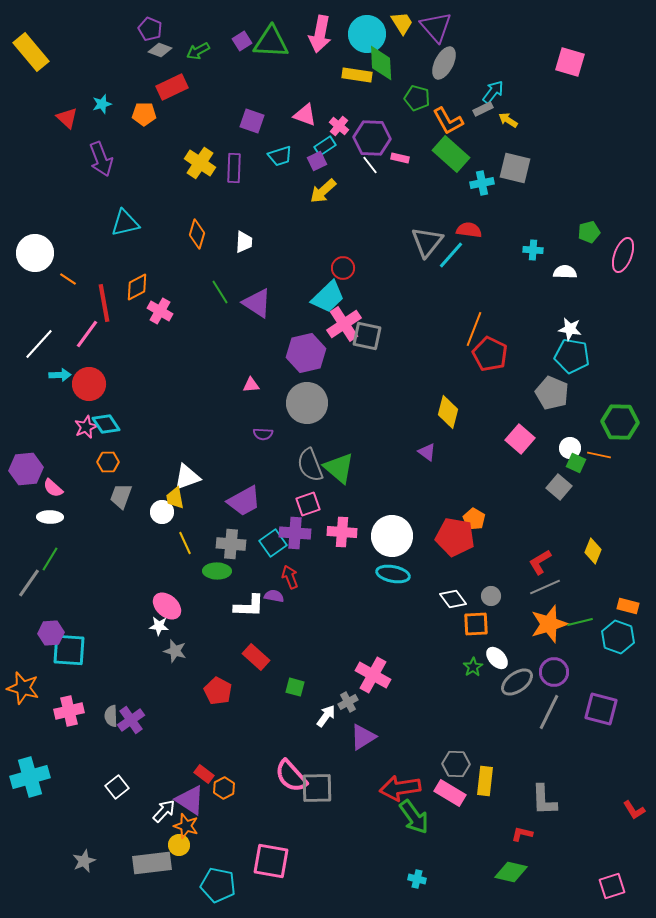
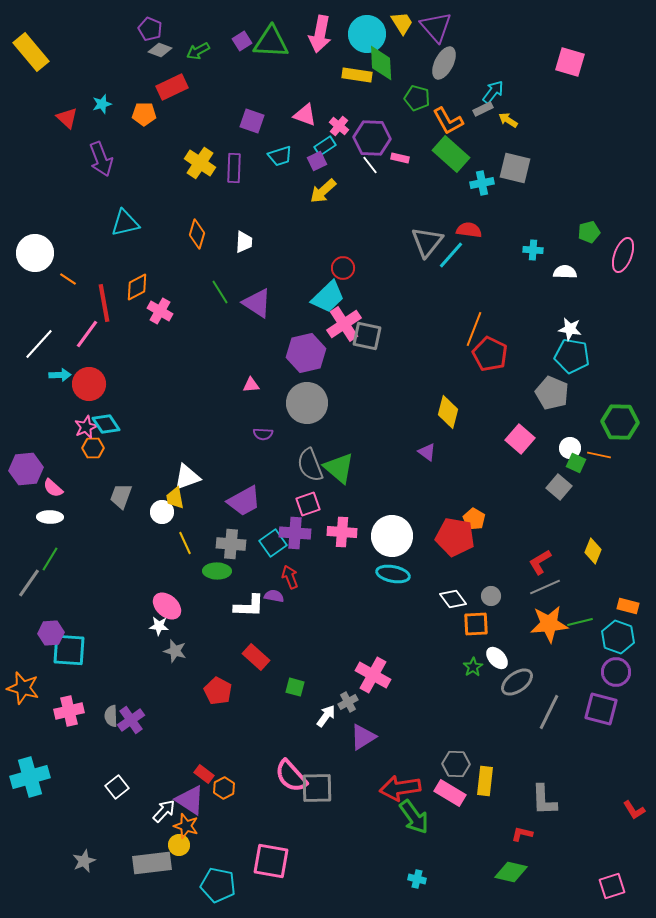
orange hexagon at (108, 462): moved 15 px left, 14 px up
orange star at (549, 624): rotated 12 degrees clockwise
purple circle at (554, 672): moved 62 px right
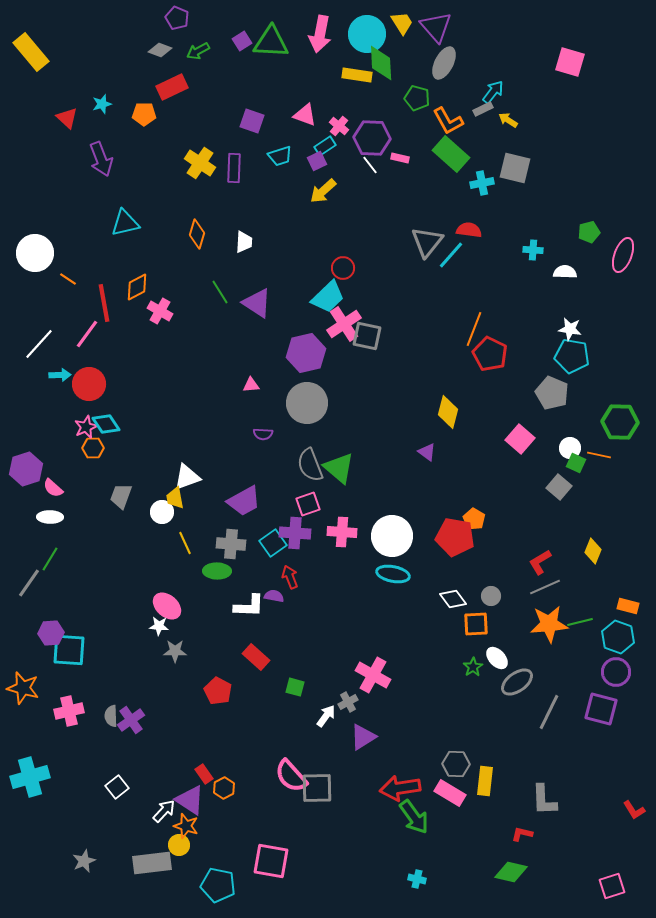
purple pentagon at (150, 29): moved 27 px right, 11 px up
purple hexagon at (26, 469): rotated 12 degrees counterclockwise
gray star at (175, 651): rotated 15 degrees counterclockwise
red rectangle at (204, 774): rotated 18 degrees clockwise
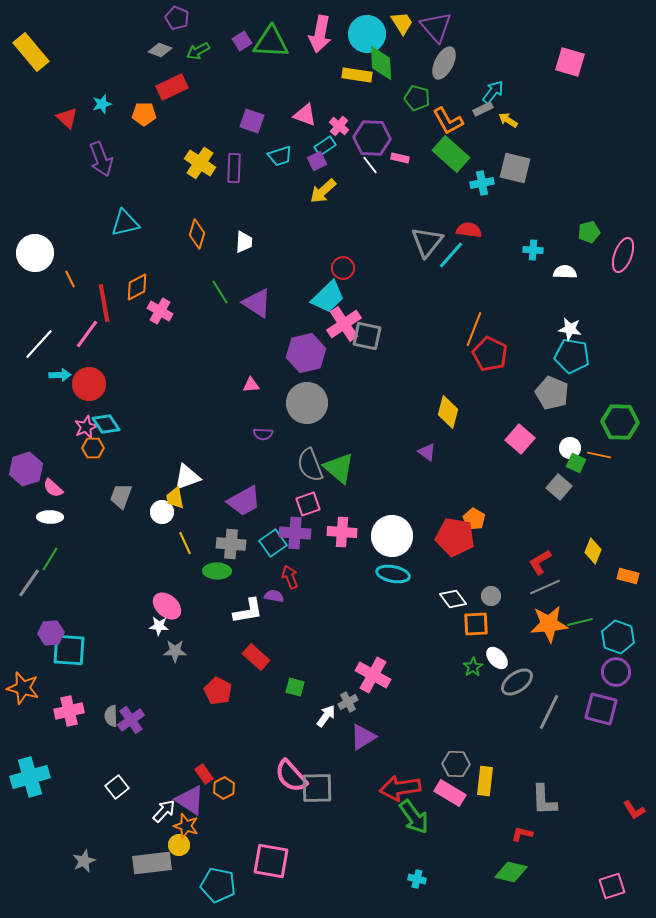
orange line at (68, 279): moved 2 px right; rotated 30 degrees clockwise
white L-shape at (249, 606): moved 1 px left, 5 px down; rotated 12 degrees counterclockwise
orange rectangle at (628, 606): moved 30 px up
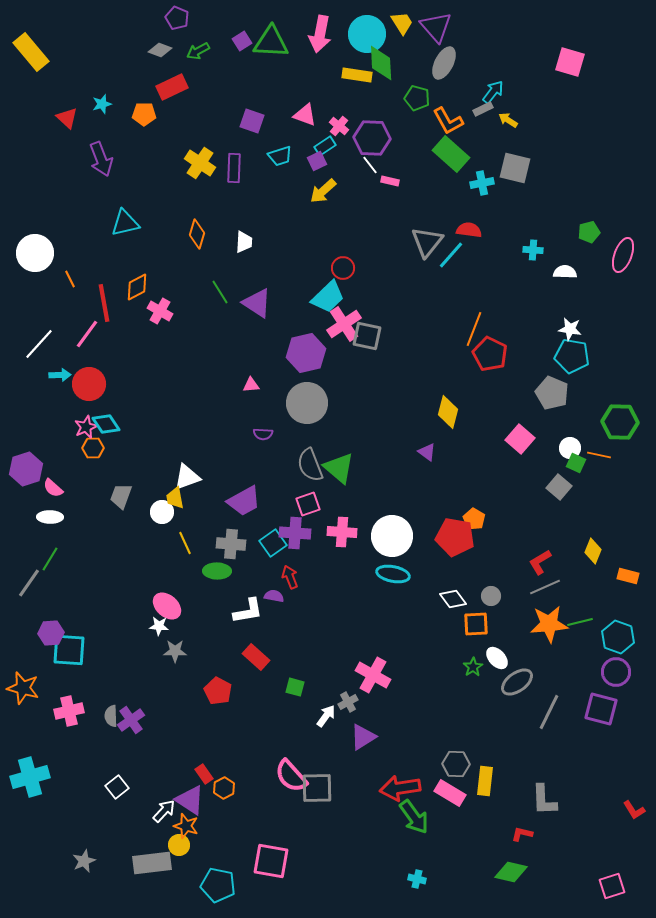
pink rectangle at (400, 158): moved 10 px left, 23 px down
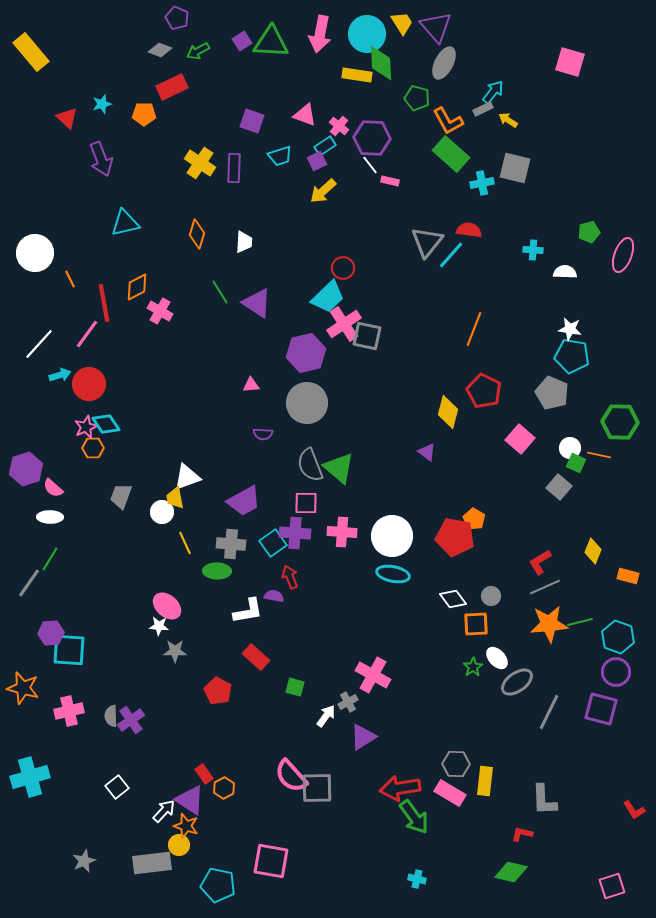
red pentagon at (490, 354): moved 6 px left, 37 px down
cyan arrow at (60, 375): rotated 15 degrees counterclockwise
pink square at (308, 504): moved 2 px left, 1 px up; rotated 20 degrees clockwise
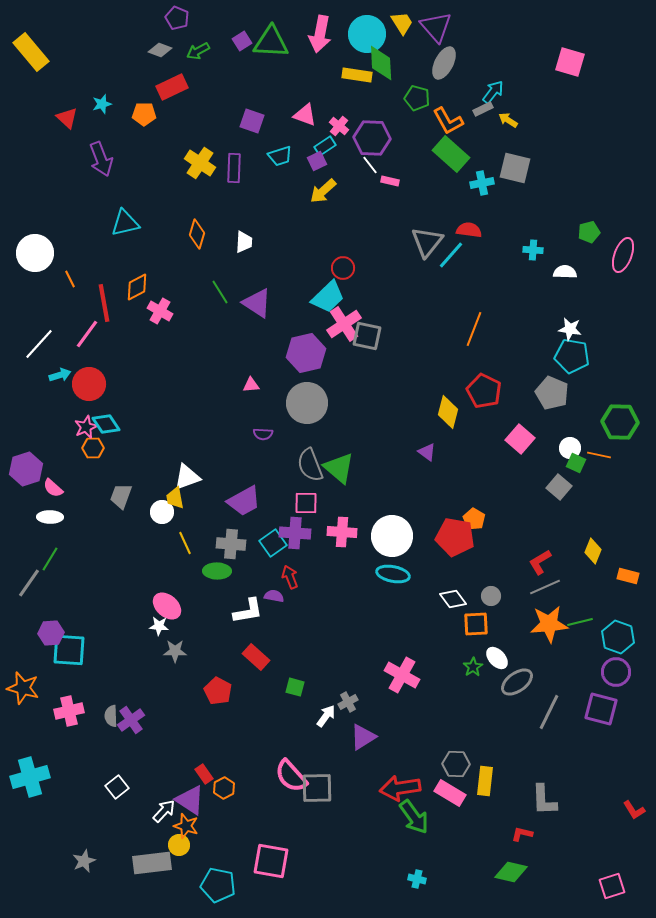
pink cross at (373, 675): moved 29 px right
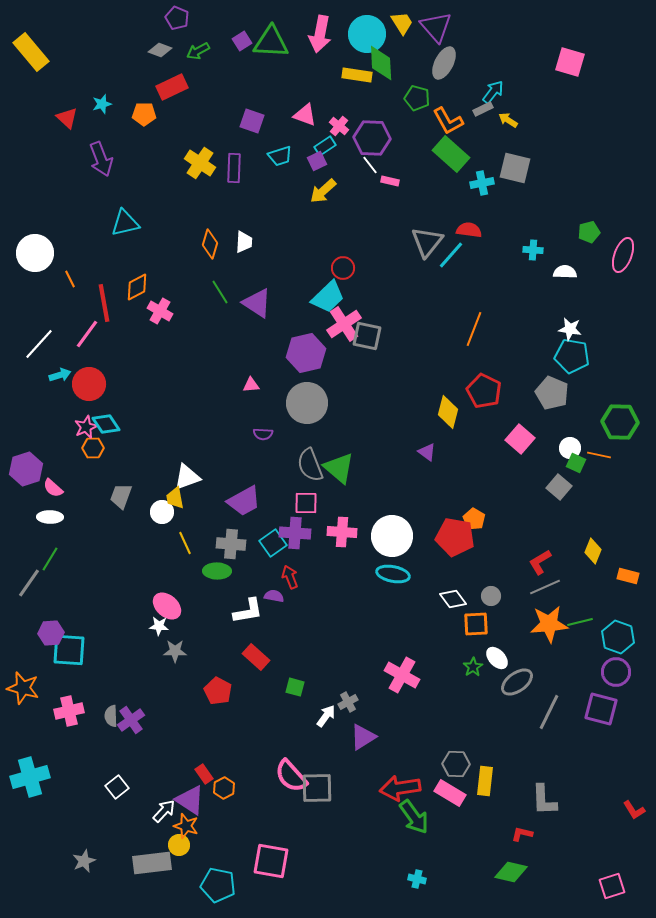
orange diamond at (197, 234): moved 13 px right, 10 px down
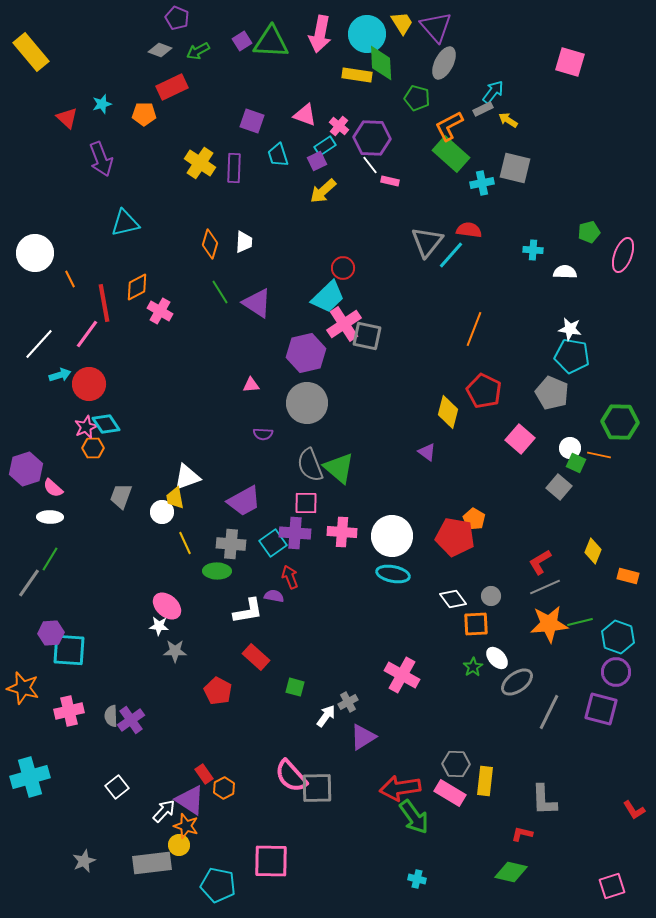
orange L-shape at (448, 121): moved 1 px right, 5 px down; rotated 92 degrees clockwise
cyan trapezoid at (280, 156): moved 2 px left, 1 px up; rotated 90 degrees clockwise
pink square at (271, 861): rotated 9 degrees counterclockwise
